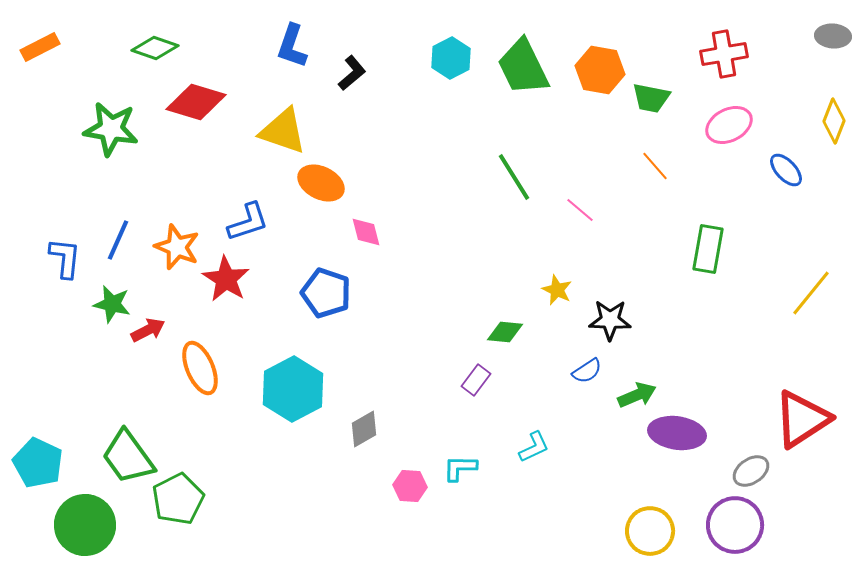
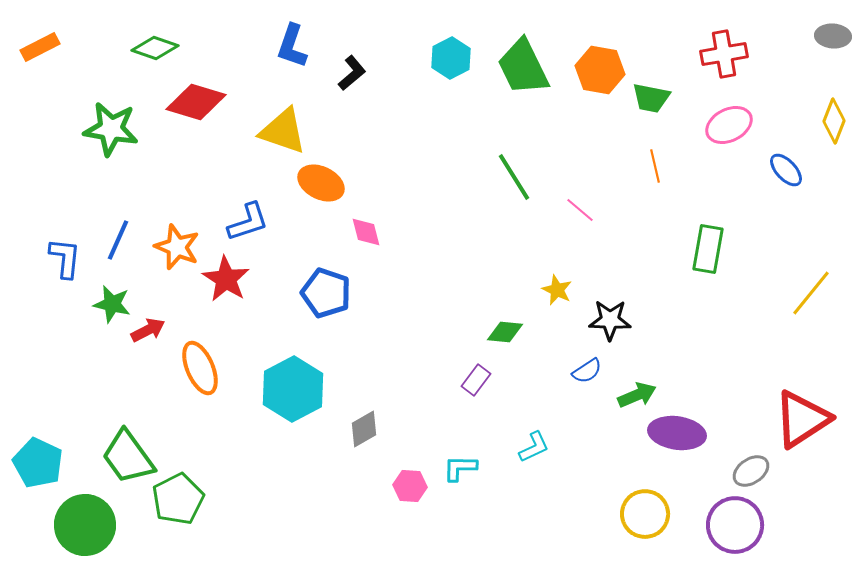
orange line at (655, 166): rotated 28 degrees clockwise
yellow circle at (650, 531): moved 5 px left, 17 px up
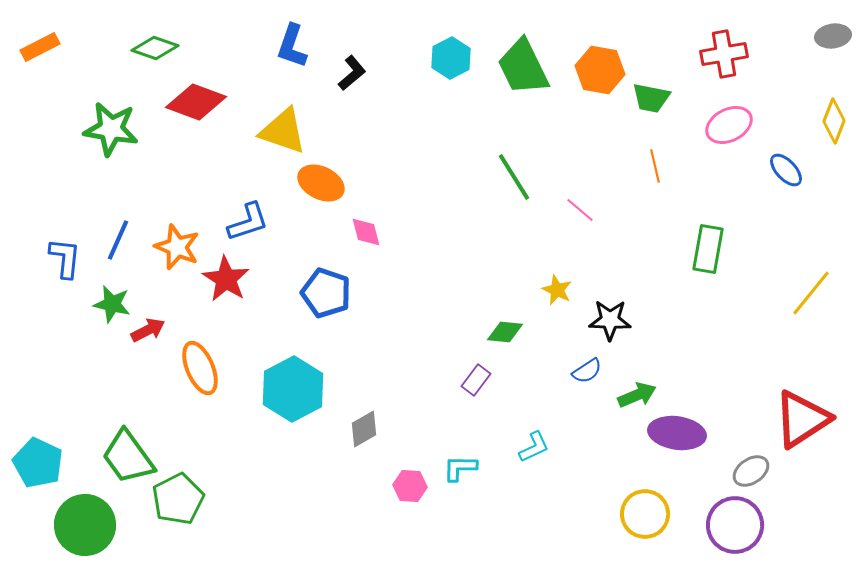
gray ellipse at (833, 36): rotated 12 degrees counterclockwise
red diamond at (196, 102): rotated 4 degrees clockwise
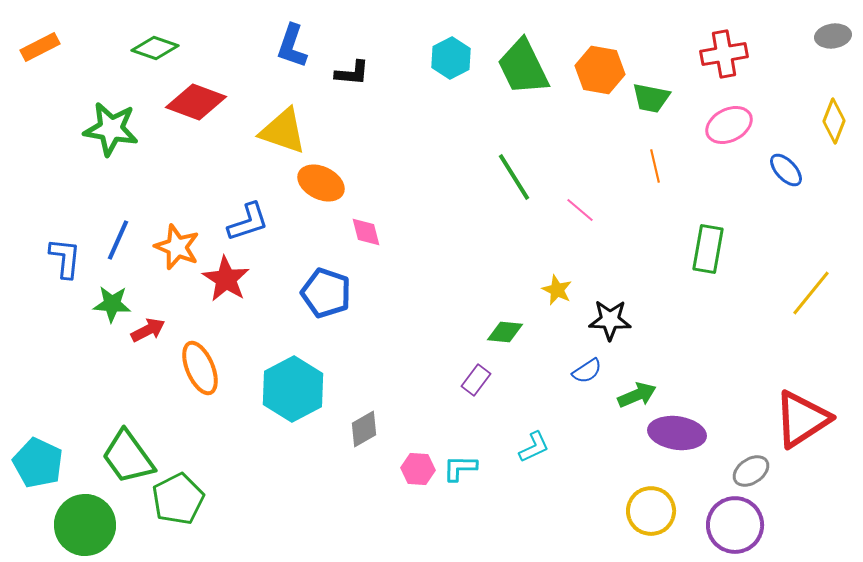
black L-shape at (352, 73): rotated 45 degrees clockwise
green star at (112, 304): rotated 9 degrees counterclockwise
pink hexagon at (410, 486): moved 8 px right, 17 px up
yellow circle at (645, 514): moved 6 px right, 3 px up
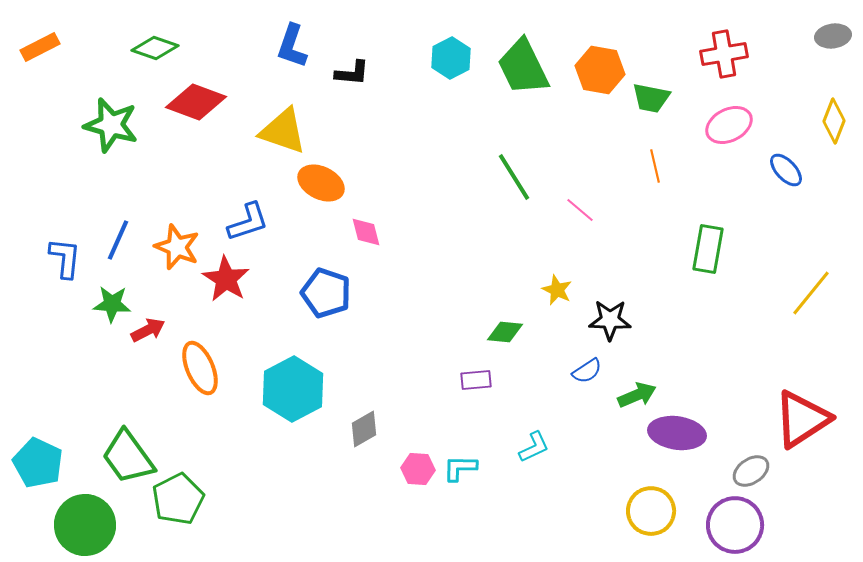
green star at (111, 129): moved 4 px up; rotated 6 degrees clockwise
purple rectangle at (476, 380): rotated 48 degrees clockwise
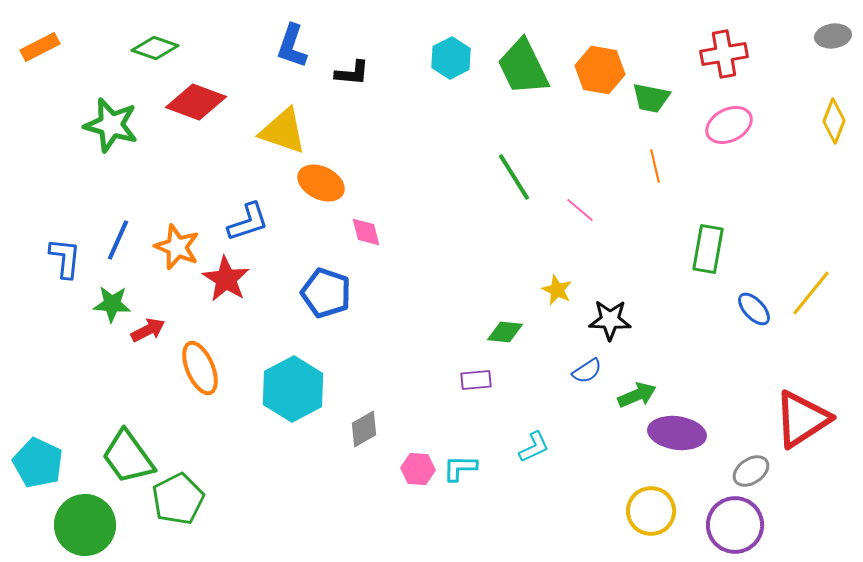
blue ellipse at (786, 170): moved 32 px left, 139 px down
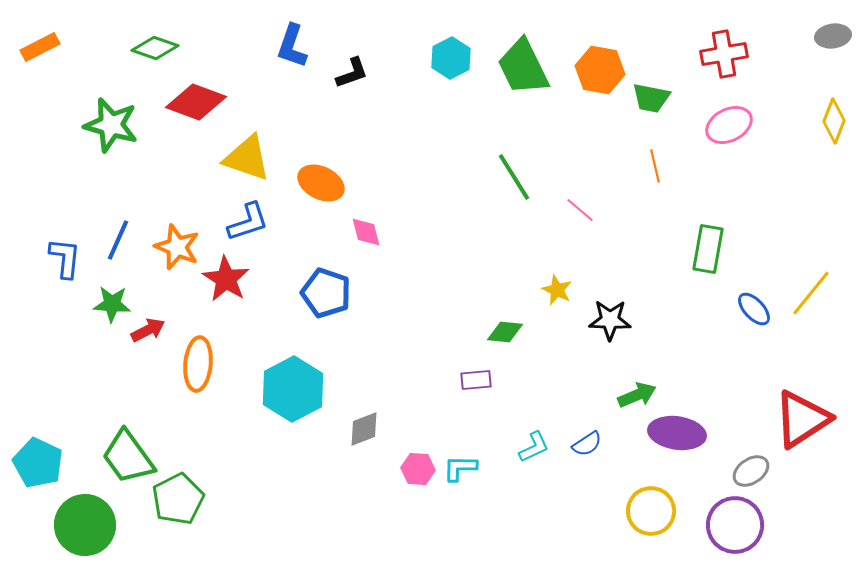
black L-shape at (352, 73): rotated 24 degrees counterclockwise
yellow triangle at (283, 131): moved 36 px left, 27 px down
orange ellipse at (200, 368): moved 2 px left, 4 px up; rotated 28 degrees clockwise
blue semicircle at (587, 371): moved 73 px down
gray diamond at (364, 429): rotated 9 degrees clockwise
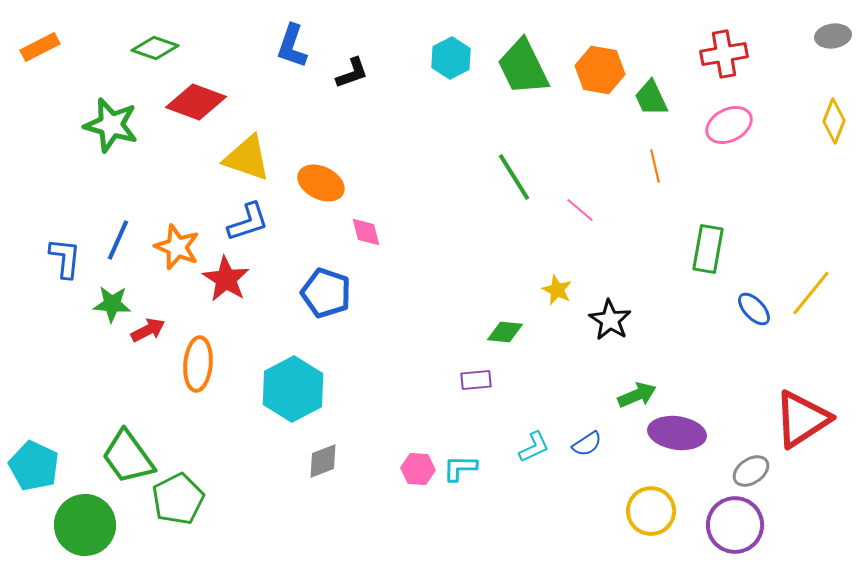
green trapezoid at (651, 98): rotated 54 degrees clockwise
black star at (610, 320): rotated 30 degrees clockwise
gray diamond at (364, 429): moved 41 px left, 32 px down
cyan pentagon at (38, 463): moved 4 px left, 3 px down
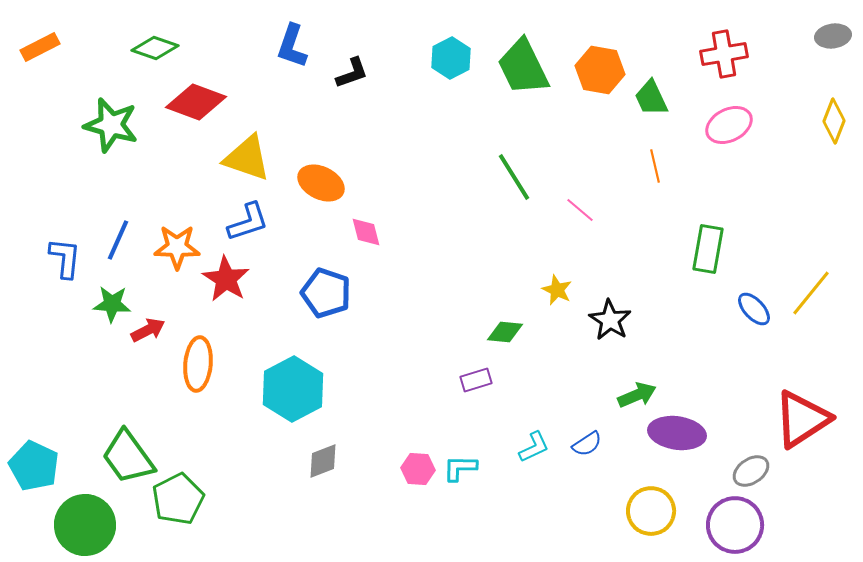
orange star at (177, 247): rotated 21 degrees counterclockwise
purple rectangle at (476, 380): rotated 12 degrees counterclockwise
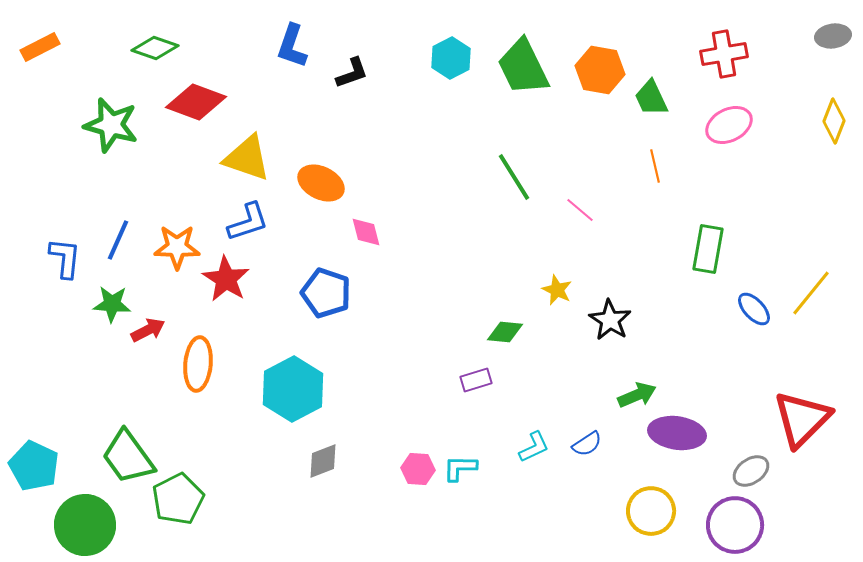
red triangle at (802, 419): rotated 12 degrees counterclockwise
